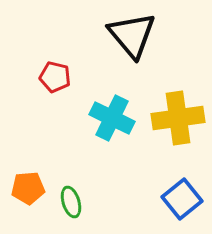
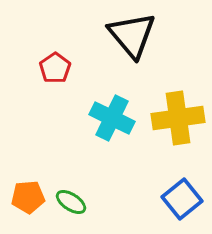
red pentagon: moved 9 px up; rotated 24 degrees clockwise
orange pentagon: moved 9 px down
green ellipse: rotated 40 degrees counterclockwise
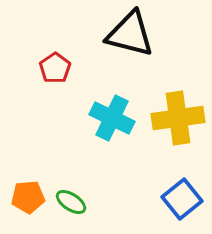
black triangle: moved 2 px left, 1 px up; rotated 36 degrees counterclockwise
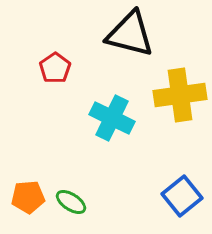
yellow cross: moved 2 px right, 23 px up
blue square: moved 3 px up
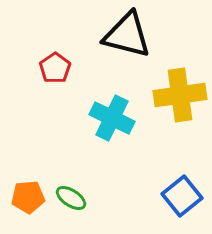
black triangle: moved 3 px left, 1 px down
green ellipse: moved 4 px up
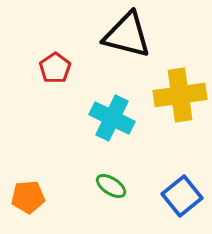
green ellipse: moved 40 px right, 12 px up
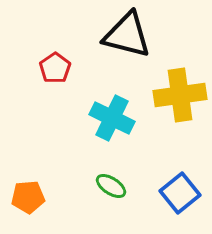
blue square: moved 2 px left, 3 px up
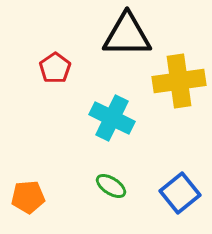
black triangle: rotated 14 degrees counterclockwise
yellow cross: moved 1 px left, 14 px up
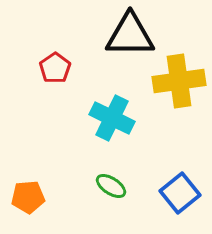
black triangle: moved 3 px right
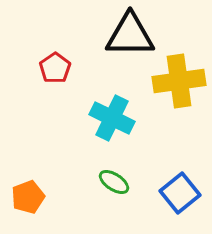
green ellipse: moved 3 px right, 4 px up
orange pentagon: rotated 16 degrees counterclockwise
